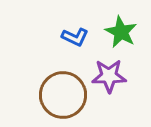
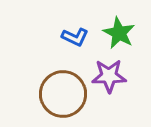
green star: moved 2 px left, 1 px down
brown circle: moved 1 px up
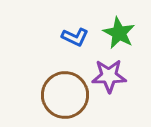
brown circle: moved 2 px right, 1 px down
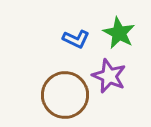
blue L-shape: moved 1 px right, 2 px down
purple star: rotated 24 degrees clockwise
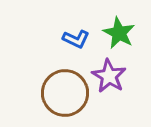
purple star: rotated 8 degrees clockwise
brown circle: moved 2 px up
